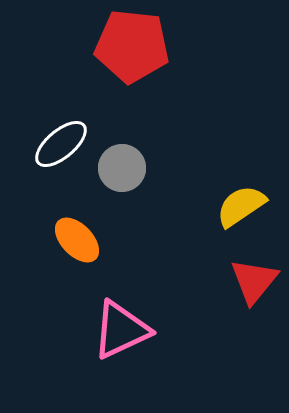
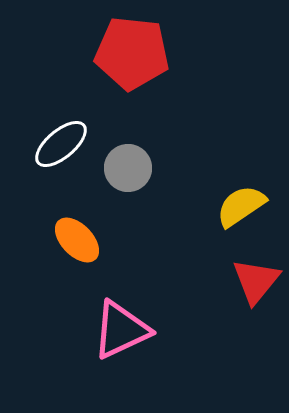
red pentagon: moved 7 px down
gray circle: moved 6 px right
red triangle: moved 2 px right
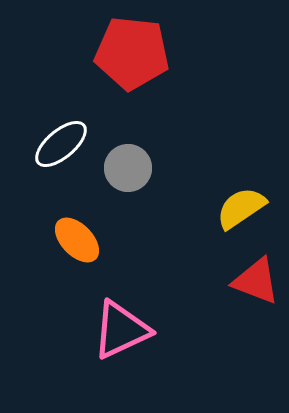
yellow semicircle: moved 2 px down
red triangle: rotated 48 degrees counterclockwise
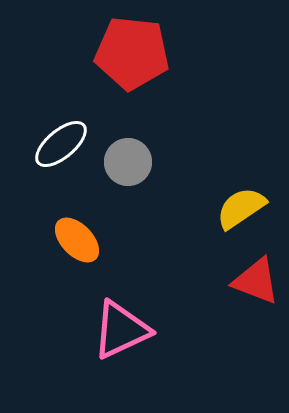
gray circle: moved 6 px up
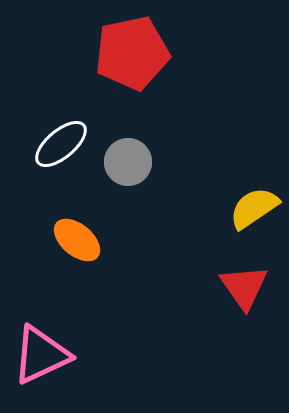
red pentagon: rotated 18 degrees counterclockwise
yellow semicircle: moved 13 px right
orange ellipse: rotated 6 degrees counterclockwise
red triangle: moved 12 px left, 6 px down; rotated 34 degrees clockwise
pink triangle: moved 80 px left, 25 px down
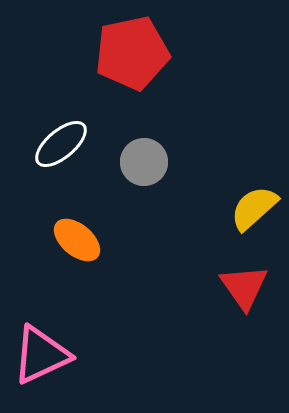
gray circle: moved 16 px right
yellow semicircle: rotated 8 degrees counterclockwise
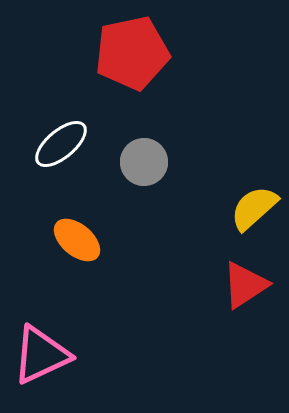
red triangle: moved 1 px right, 2 px up; rotated 32 degrees clockwise
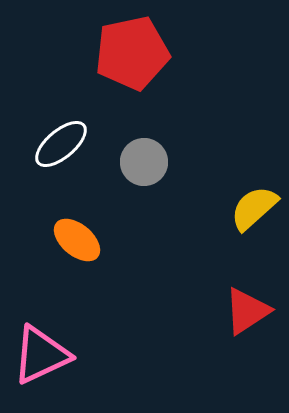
red triangle: moved 2 px right, 26 px down
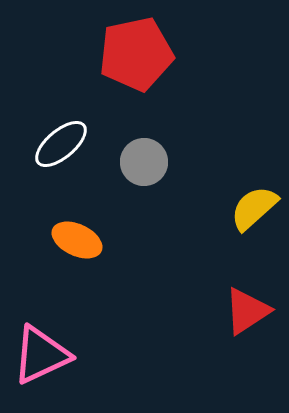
red pentagon: moved 4 px right, 1 px down
orange ellipse: rotated 15 degrees counterclockwise
